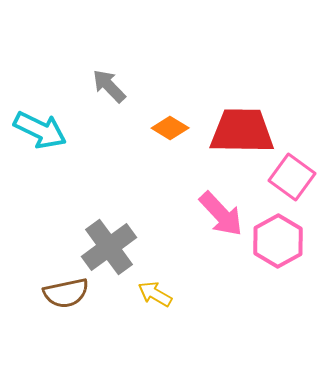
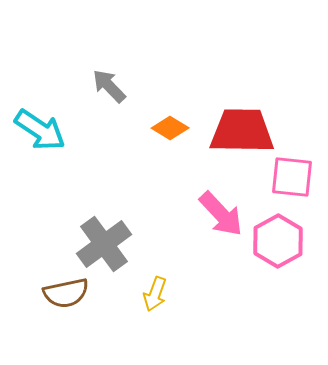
cyan arrow: rotated 8 degrees clockwise
pink square: rotated 30 degrees counterclockwise
gray cross: moved 5 px left, 3 px up
yellow arrow: rotated 100 degrees counterclockwise
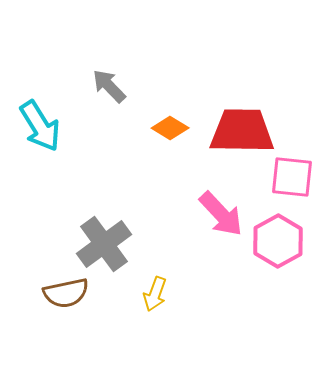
cyan arrow: moved 4 px up; rotated 24 degrees clockwise
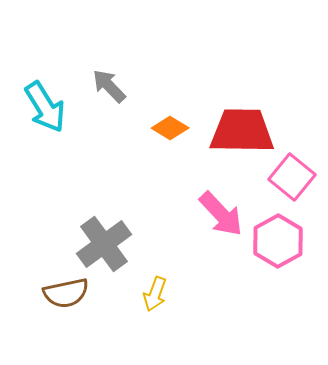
cyan arrow: moved 5 px right, 19 px up
pink square: rotated 33 degrees clockwise
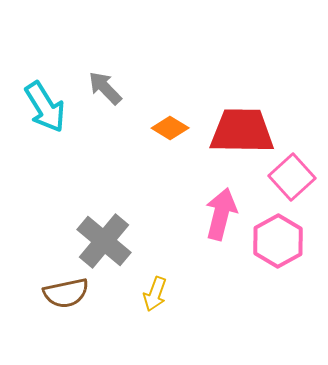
gray arrow: moved 4 px left, 2 px down
pink square: rotated 9 degrees clockwise
pink arrow: rotated 123 degrees counterclockwise
gray cross: moved 3 px up; rotated 14 degrees counterclockwise
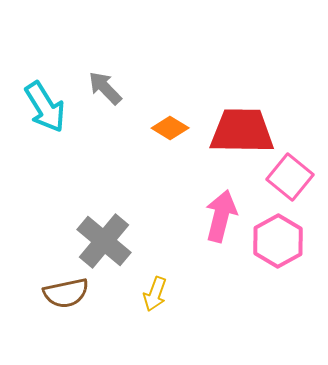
pink square: moved 2 px left; rotated 9 degrees counterclockwise
pink arrow: moved 2 px down
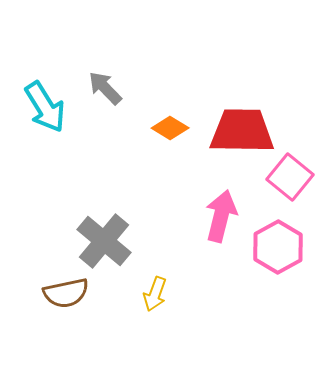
pink hexagon: moved 6 px down
